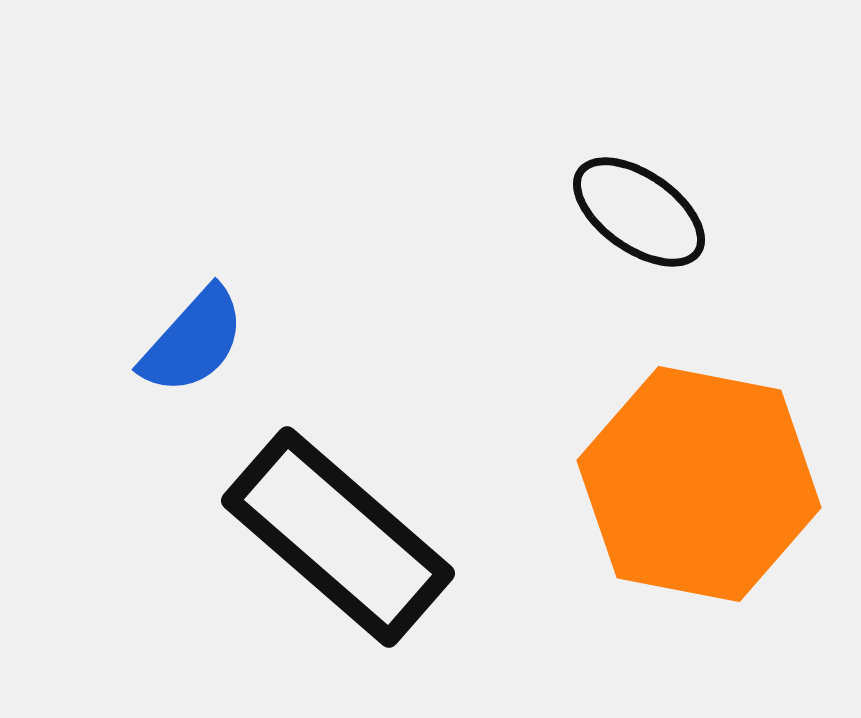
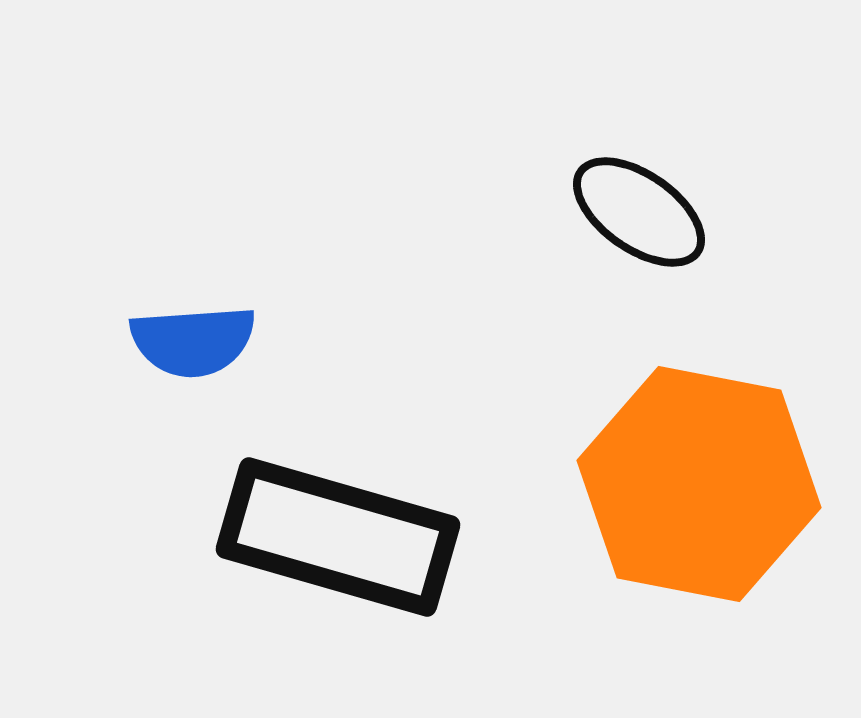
blue semicircle: rotated 44 degrees clockwise
black rectangle: rotated 25 degrees counterclockwise
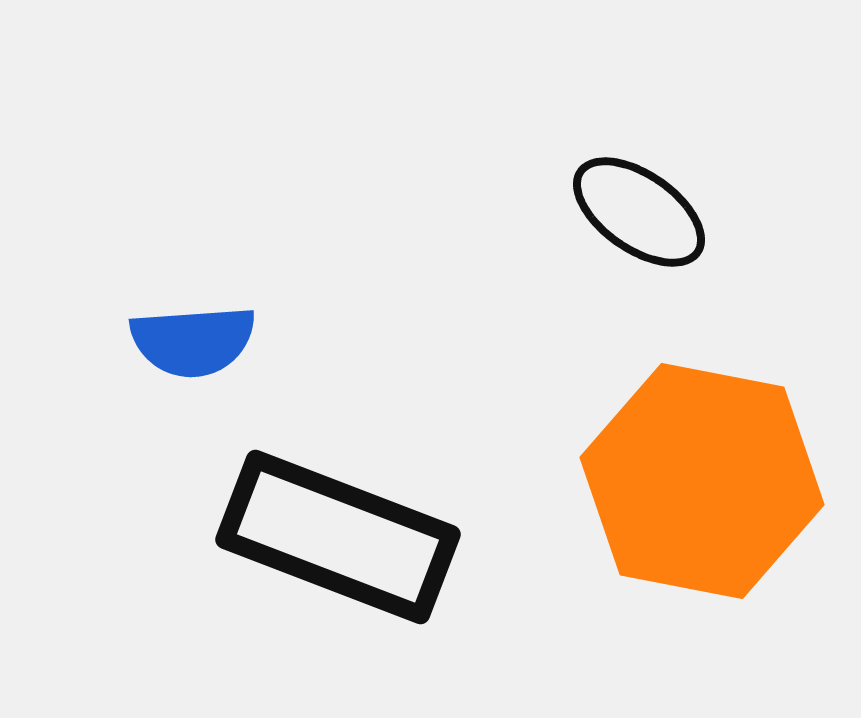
orange hexagon: moved 3 px right, 3 px up
black rectangle: rotated 5 degrees clockwise
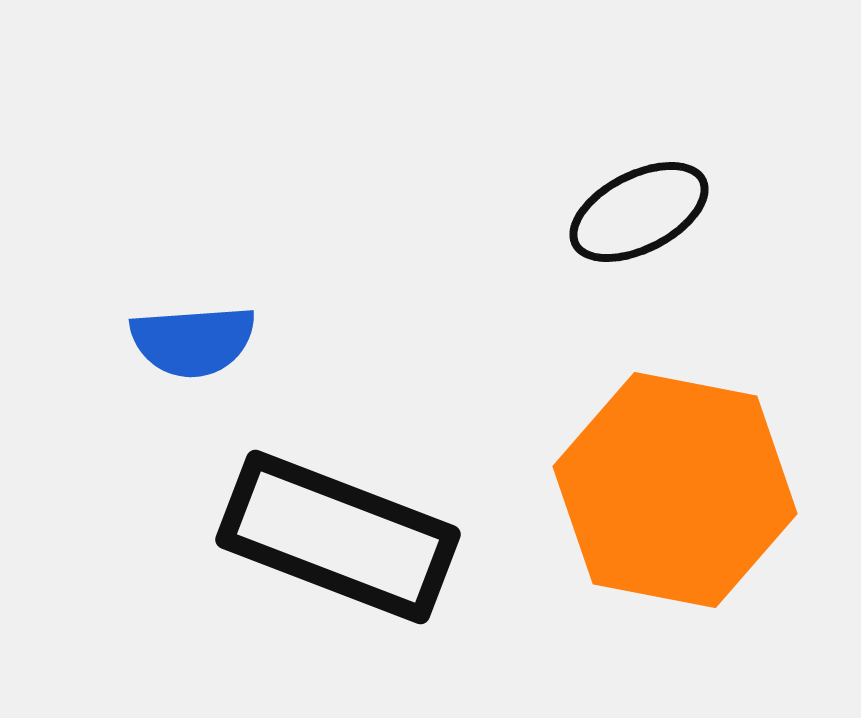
black ellipse: rotated 62 degrees counterclockwise
orange hexagon: moved 27 px left, 9 px down
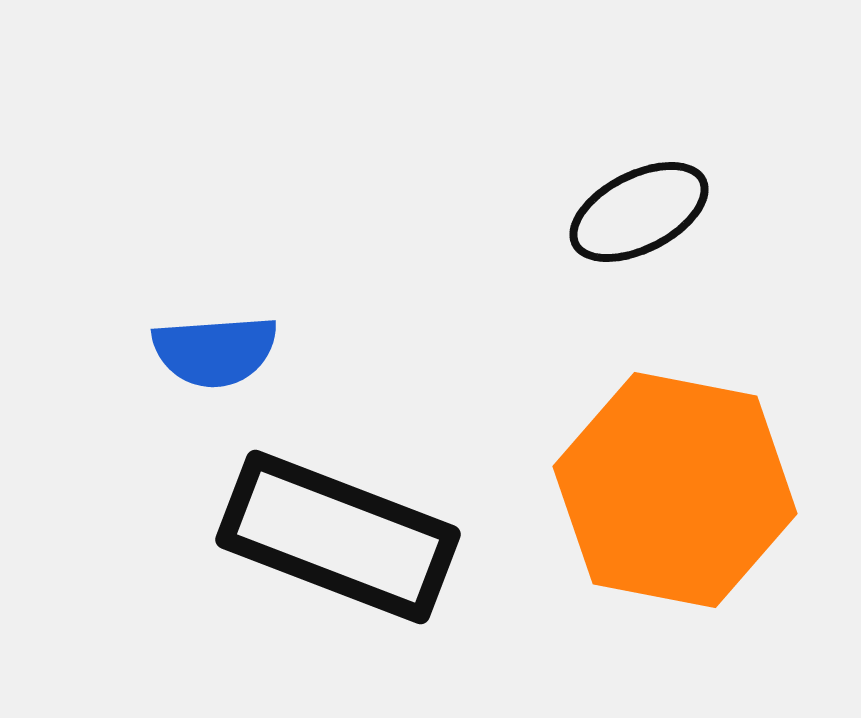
blue semicircle: moved 22 px right, 10 px down
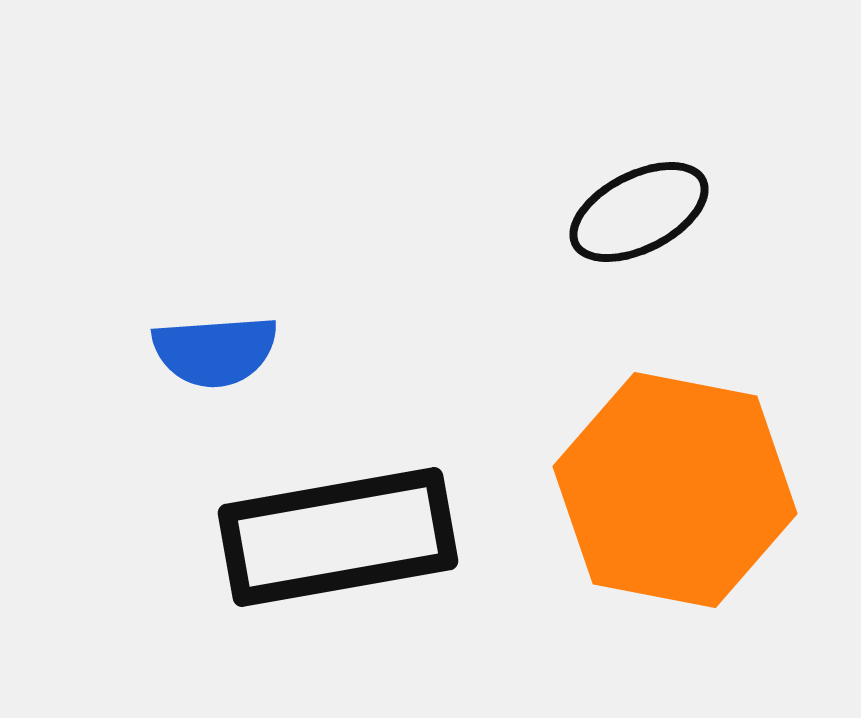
black rectangle: rotated 31 degrees counterclockwise
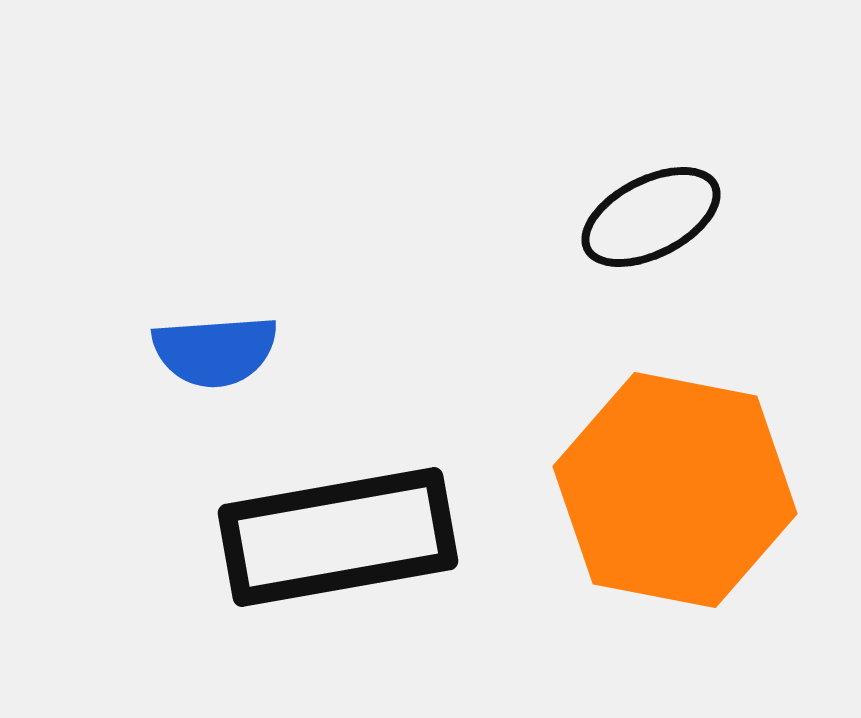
black ellipse: moved 12 px right, 5 px down
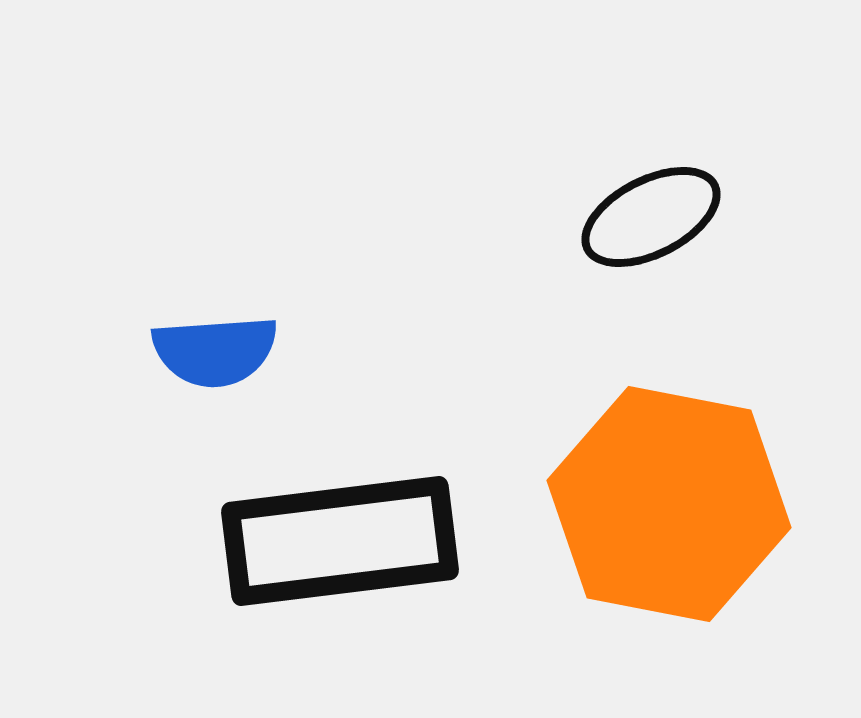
orange hexagon: moved 6 px left, 14 px down
black rectangle: moved 2 px right, 4 px down; rotated 3 degrees clockwise
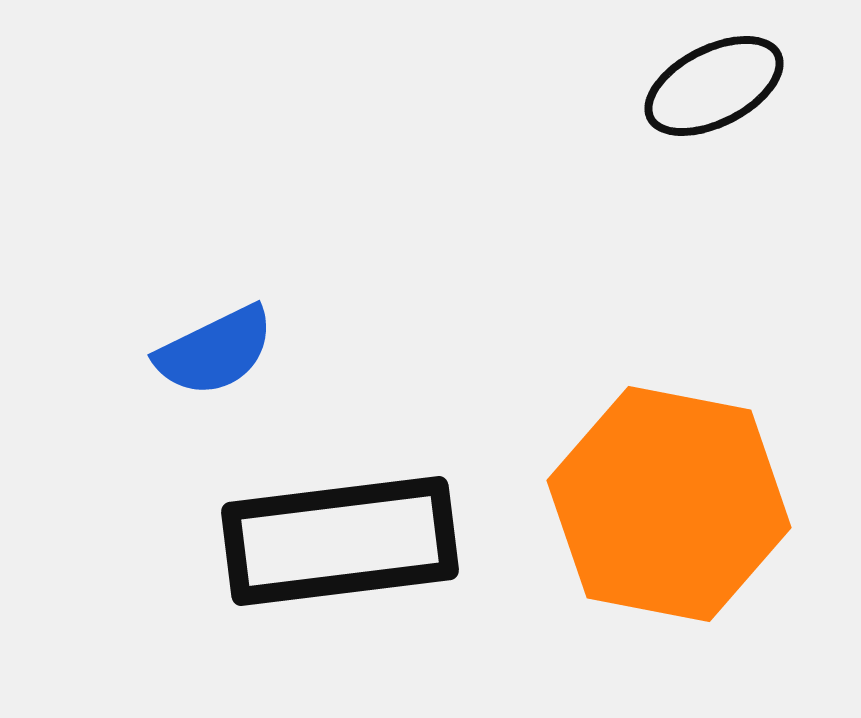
black ellipse: moved 63 px right, 131 px up
blue semicircle: rotated 22 degrees counterclockwise
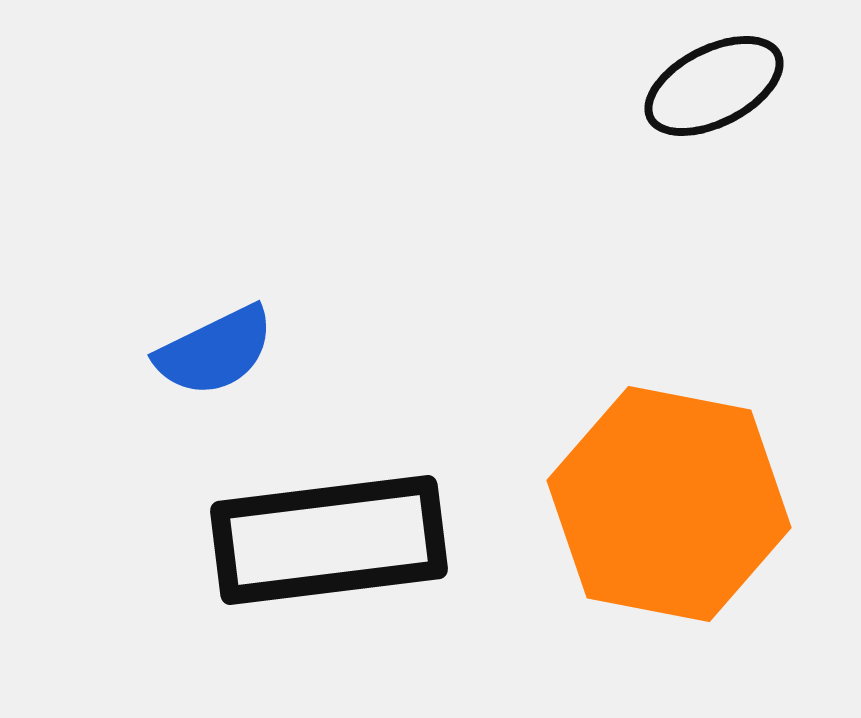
black rectangle: moved 11 px left, 1 px up
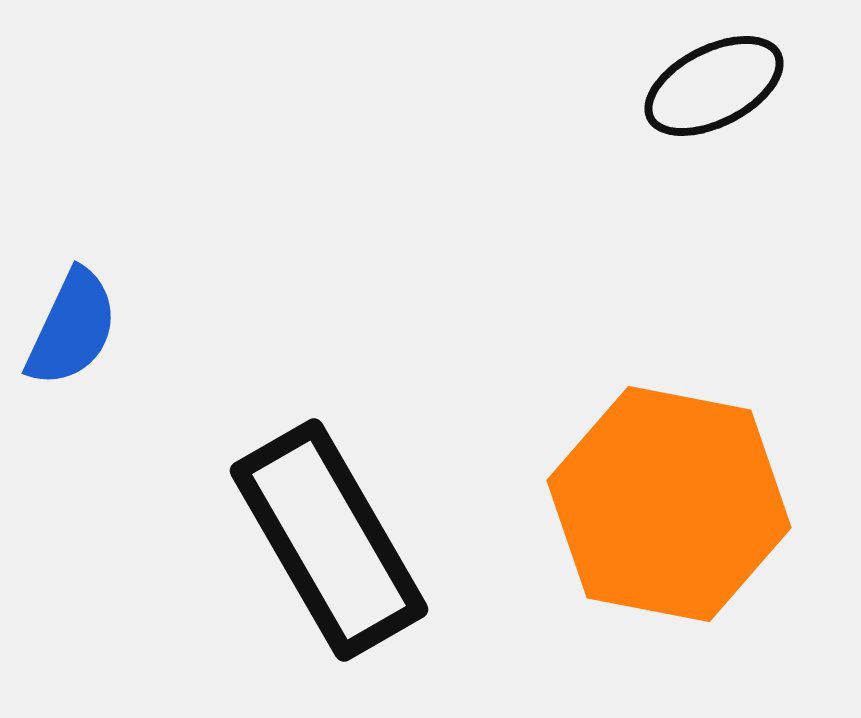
blue semicircle: moved 143 px left, 23 px up; rotated 39 degrees counterclockwise
black rectangle: rotated 67 degrees clockwise
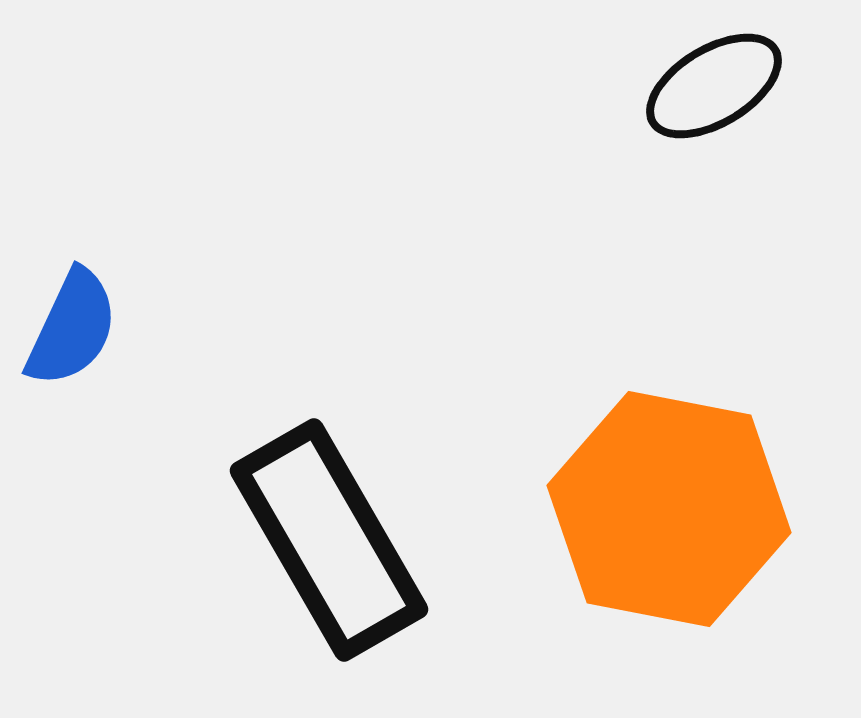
black ellipse: rotated 4 degrees counterclockwise
orange hexagon: moved 5 px down
